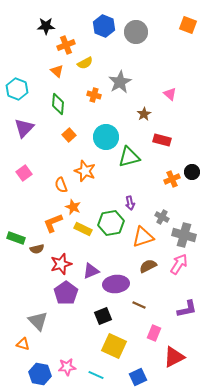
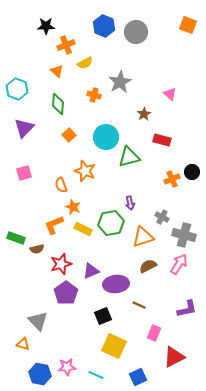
pink square at (24, 173): rotated 21 degrees clockwise
orange L-shape at (53, 223): moved 1 px right, 2 px down
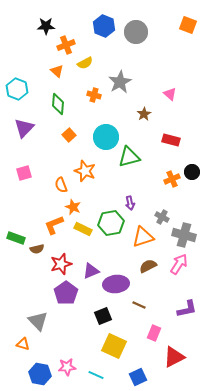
red rectangle at (162, 140): moved 9 px right
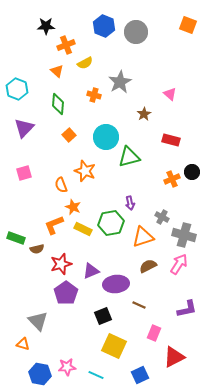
blue square at (138, 377): moved 2 px right, 2 px up
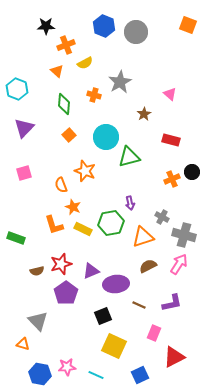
green diamond at (58, 104): moved 6 px right
orange L-shape at (54, 225): rotated 85 degrees counterclockwise
brown semicircle at (37, 249): moved 22 px down
purple L-shape at (187, 309): moved 15 px left, 6 px up
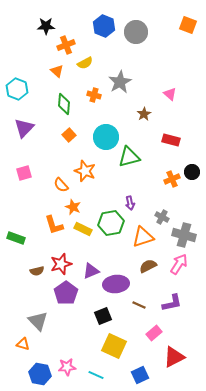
orange semicircle at (61, 185): rotated 21 degrees counterclockwise
pink rectangle at (154, 333): rotated 28 degrees clockwise
